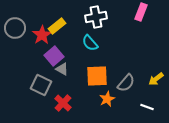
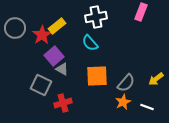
orange star: moved 16 px right, 3 px down
red cross: rotated 30 degrees clockwise
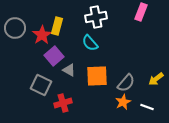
yellow rectangle: rotated 36 degrees counterclockwise
gray triangle: moved 7 px right, 1 px down
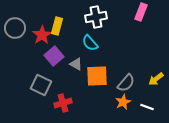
gray triangle: moved 7 px right, 6 px up
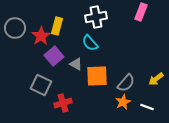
red star: moved 1 px left, 1 px down
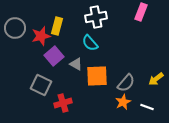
red star: rotated 18 degrees clockwise
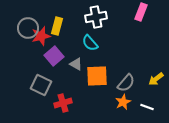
gray circle: moved 13 px right
